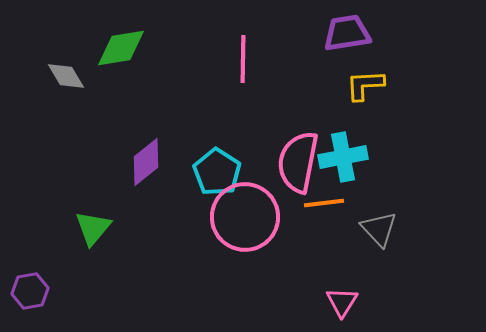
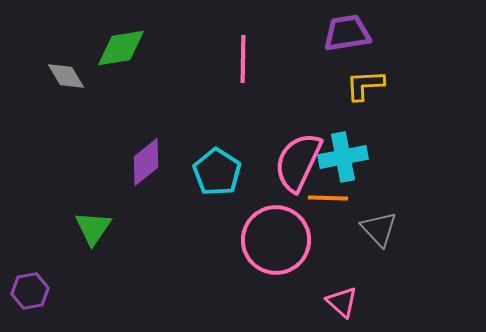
pink semicircle: rotated 14 degrees clockwise
orange line: moved 4 px right, 5 px up; rotated 9 degrees clockwise
pink circle: moved 31 px right, 23 px down
green triangle: rotated 6 degrees counterclockwise
pink triangle: rotated 20 degrees counterclockwise
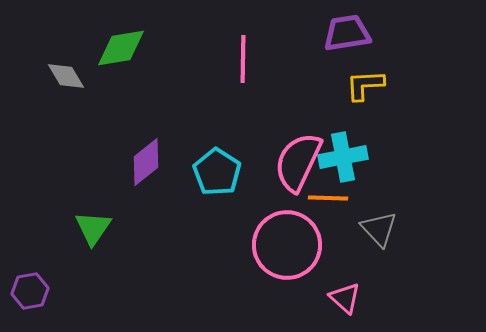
pink circle: moved 11 px right, 5 px down
pink triangle: moved 3 px right, 4 px up
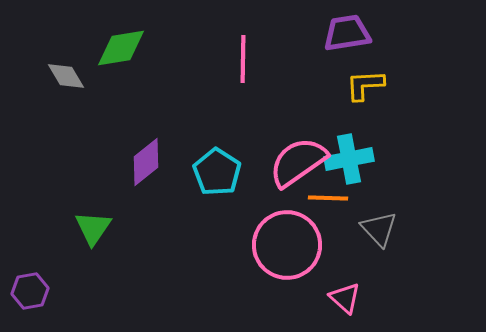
cyan cross: moved 6 px right, 2 px down
pink semicircle: rotated 30 degrees clockwise
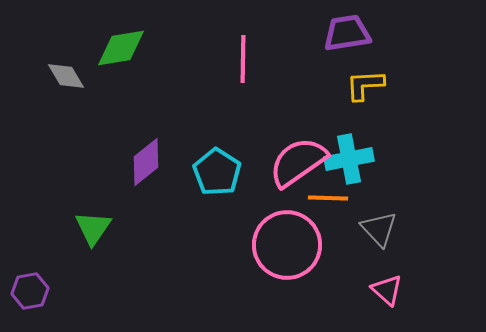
pink triangle: moved 42 px right, 8 px up
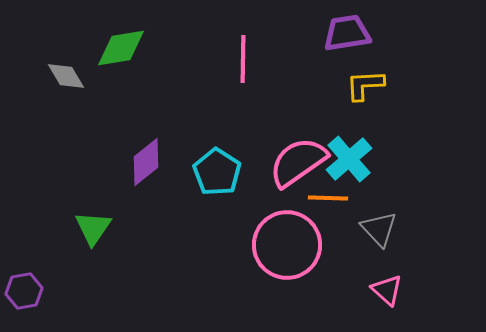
cyan cross: rotated 30 degrees counterclockwise
purple hexagon: moved 6 px left
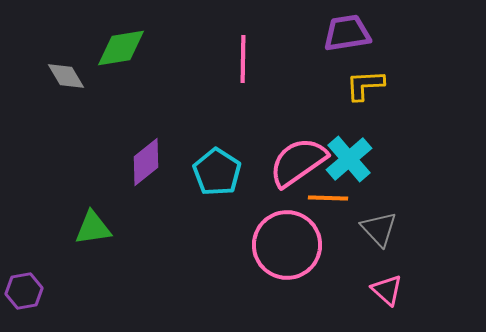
green triangle: rotated 48 degrees clockwise
